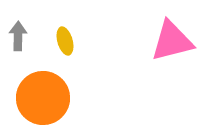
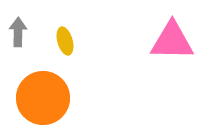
gray arrow: moved 4 px up
pink triangle: rotated 15 degrees clockwise
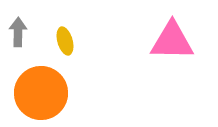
orange circle: moved 2 px left, 5 px up
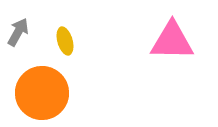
gray arrow: rotated 28 degrees clockwise
orange circle: moved 1 px right
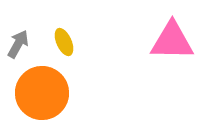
gray arrow: moved 12 px down
yellow ellipse: moved 1 px left, 1 px down; rotated 8 degrees counterclockwise
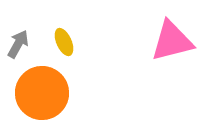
pink triangle: rotated 15 degrees counterclockwise
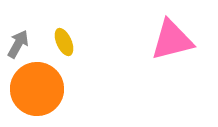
pink triangle: moved 1 px up
orange circle: moved 5 px left, 4 px up
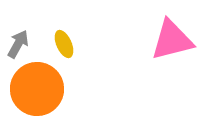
yellow ellipse: moved 2 px down
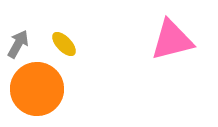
yellow ellipse: rotated 20 degrees counterclockwise
